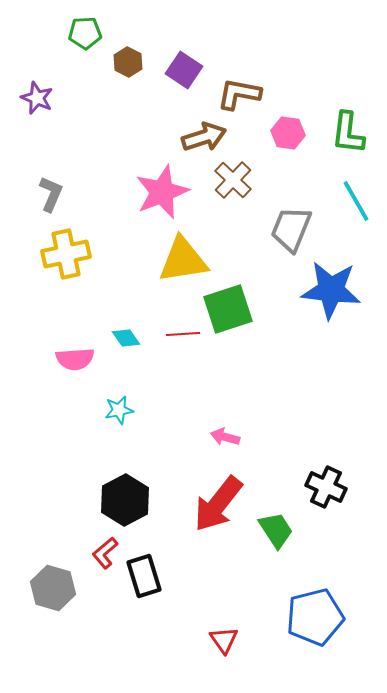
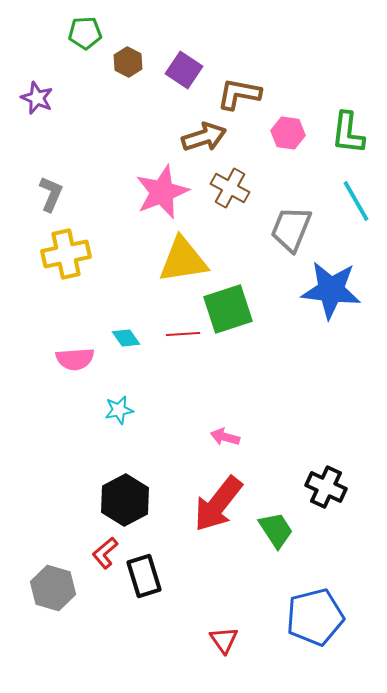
brown cross: moved 3 px left, 8 px down; rotated 15 degrees counterclockwise
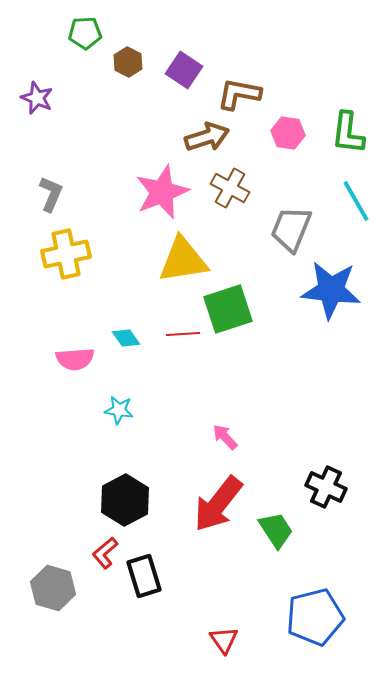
brown arrow: moved 3 px right
cyan star: rotated 20 degrees clockwise
pink arrow: rotated 32 degrees clockwise
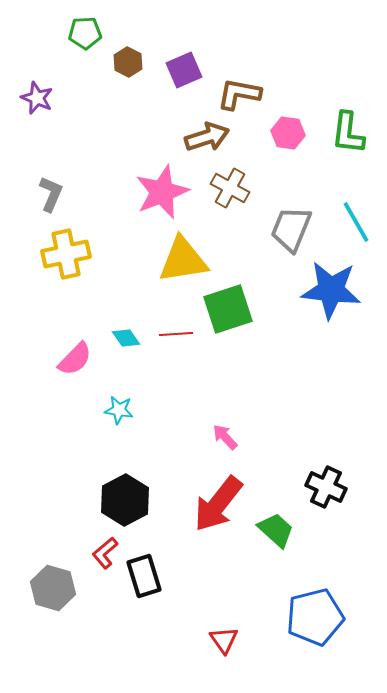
purple square: rotated 33 degrees clockwise
cyan line: moved 21 px down
red line: moved 7 px left
pink semicircle: rotated 42 degrees counterclockwise
green trapezoid: rotated 15 degrees counterclockwise
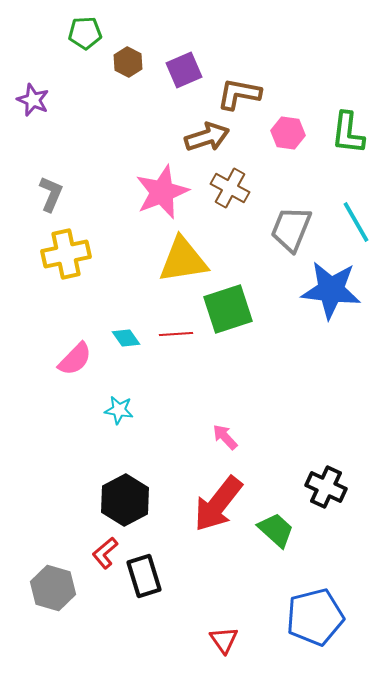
purple star: moved 4 px left, 2 px down
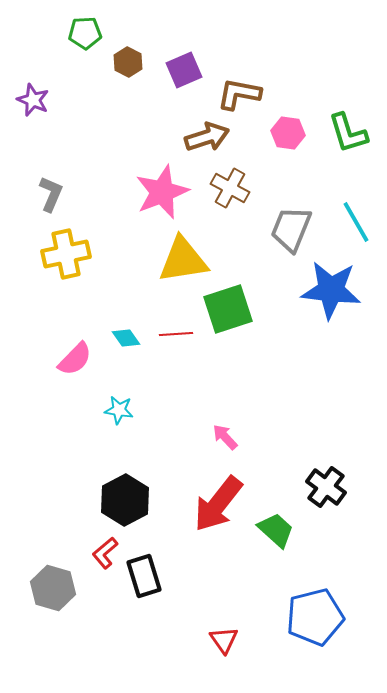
green L-shape: rotated 24 degrees counterclockwise
black cross: rotated 12 degrees clockwise
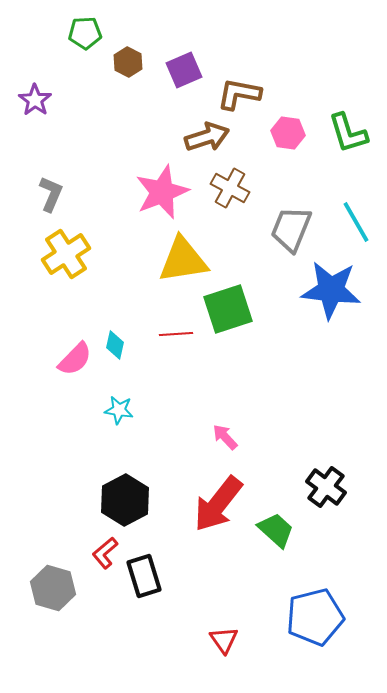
purple star: moved 2 px right; rotated 12 degrees clockwise
yellow cross: rotated 21 degrees counterclockwise
cyan diamond: moved 11 px left, 7 px down; rotated 48 degrees clockwise
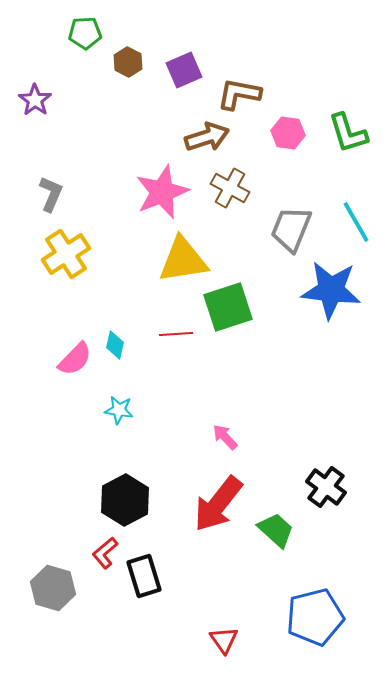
green square: moved 2 px up
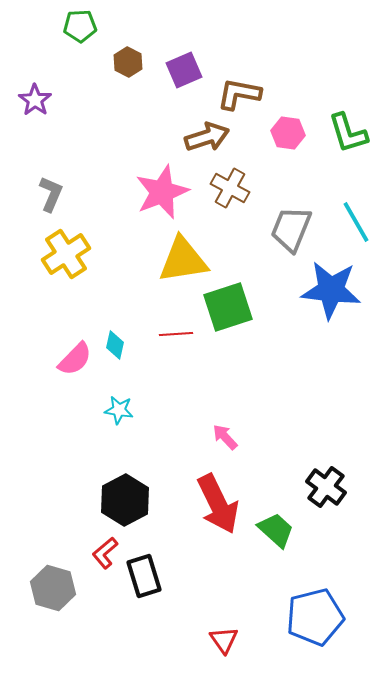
green pentagon: moved 5 px left, 7 px up
red arrow: rotated 64 degrees counterclockwise
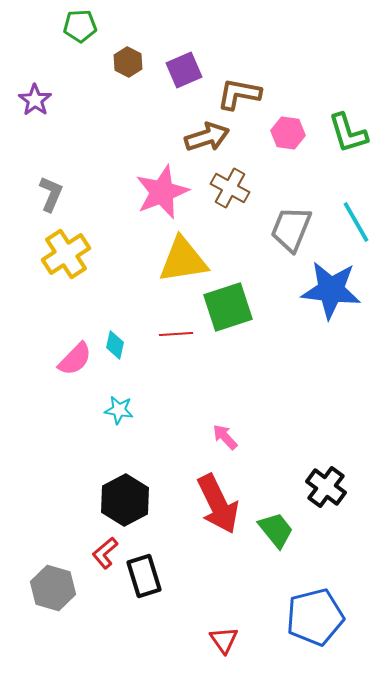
green trapezoid: rotated 9 degrees clockwise
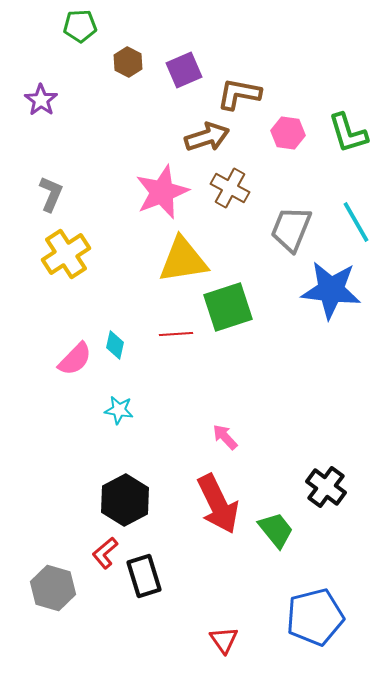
purple star: moved 6 px right
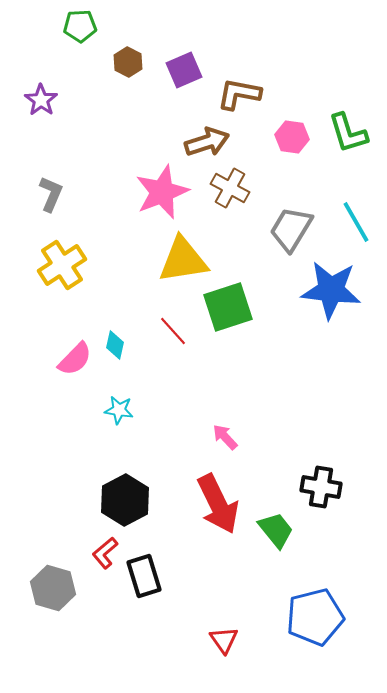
pink hexagon: moved 4 px right, 4 px down
brown arrow: moved 5 px down
gray trapezoid: rotated 9 degrees clockwise
yellow cross: moved 4 px left, 11 px down
red line: moved 3 px left, 3 px up; rotated 52 degrees clockwise
black cross: moved 5 px left; rotated 27 degrees counterclockwise
